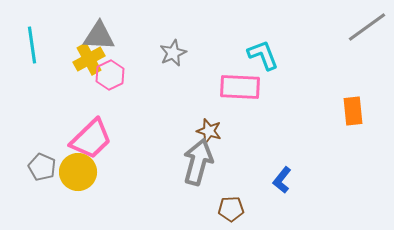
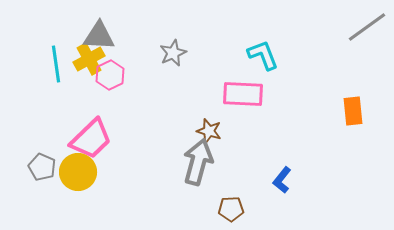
cyan line: moved 24 px right, 19 px down
pink rectangle: moved 3 px right, 7 px down
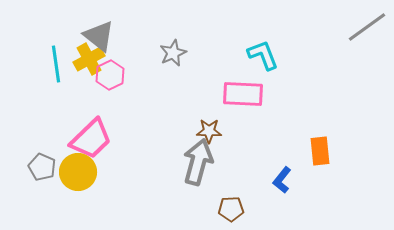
gray triangle: rotated 36 degrees clockwise
orange rectangle: moved 33 px left, 40 px down
brown star: rotated 15 degrees counterclockwise
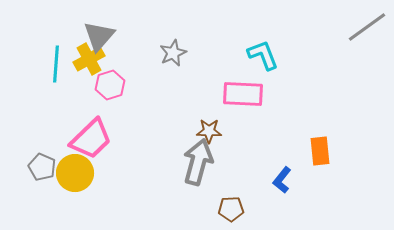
gray triangle: rotated 32 degrees clockwise
cyan line: rotated 12 degrees clockwise
pink hexagon: moved 10 px down; rotated 8 degrees clockwise
yellow circle: moved 3 px left, 1 px down
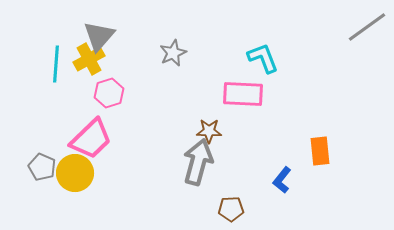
cyan L-shape: moved 3 px down
pink hexagon: moved 1 px left, 8 px down
